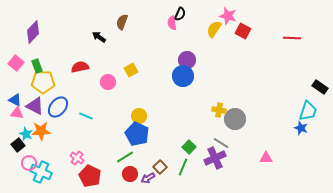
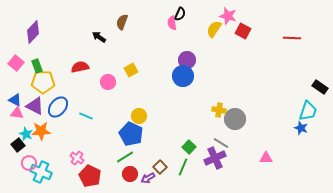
blue pentagon at (137, 134): moved 6 px left
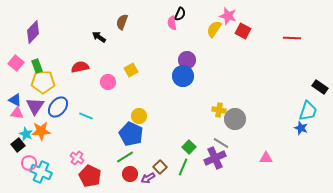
purple triangle at (35, 106): rotated 36 degrees clockwise
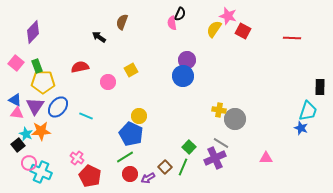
black rectangle at (320, 87): rotated 56 degrees clockwise
brown square at (160, 167): moved 5 px right
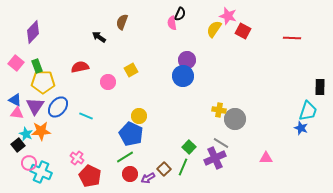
brown square at (165, 167): moved 1 px left, 2 px down
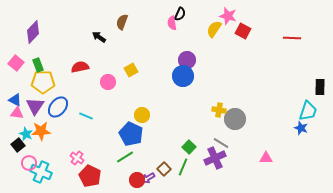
green rectangle at (37, 66): moved 1 px right, 1 px up
yellow circle at (139, 116): moved 3 px right, 1 px up
red circle at (130, 174): moved 7 px right, 6 px down
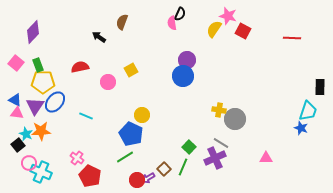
blue ellipse at (58, 107): moved 3 px left, 5 px up
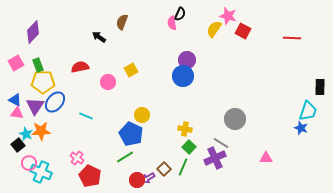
pink square at (16, 63): rotated 21 degrees clockwise
yellow cross at (219, 110): moved 34 px left, 19 px down
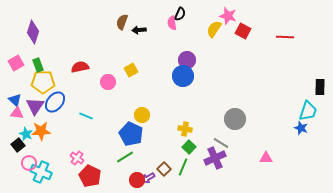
purple diamond at (33, 32): rotated 25 degrees counterclockwise
black arrow at (99, 37): moved 40 px right, 7 px up; rotated 40 degrees counterclockwise
red line at (292, 38): moved 7 px left, 1 px up
blue triangle at (15, 100): rotated 16 degrees clockwise
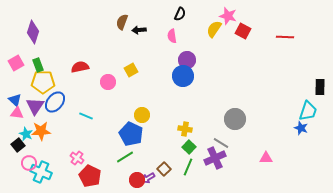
pink semicircle at (172, 23): moved 13 px down
green line at (183, 167): moved 5 px right
